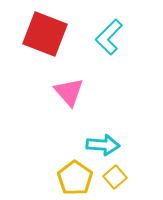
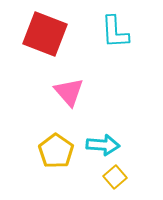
cyan L-shape: moved 6 px right, 5 px up; rotated 48 degrees counterclockwise
yellow pentagon: moved 19 px left, 27 px up
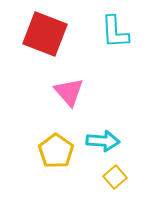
cyan arrow: moved 4 px up
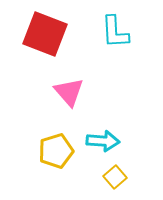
yellow pentagon: rotated 20 degrees clockwise
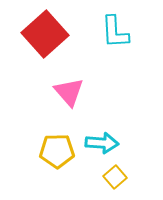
red square: rotated 27 degrees clockwise
cyan arrow: moved 1 px left, 2 px down
yellow pentagon: moved 1 px right; rotated 16 degrees clockwise
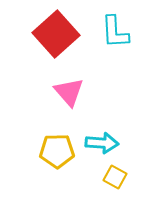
red square: moved 11 px right
yellow square: rotated 20 degrees counterclockwise
